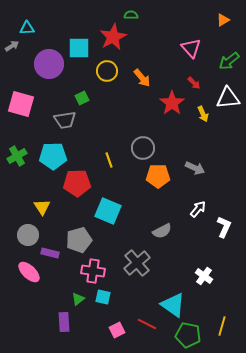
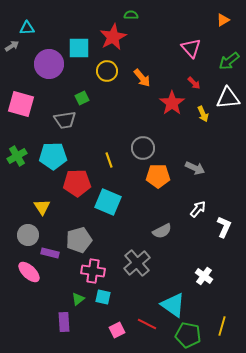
cyan square at (108, 211): moved 9 px up
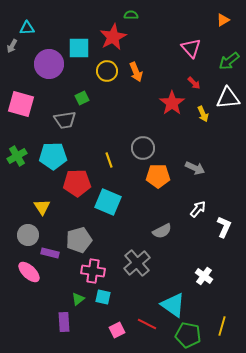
gray arrow at (12, 46): rotated 152 degrees clockwise
orange arrow at (142, 78): moved 6 px left, 6 px up; rotated 18 degrees clockwise
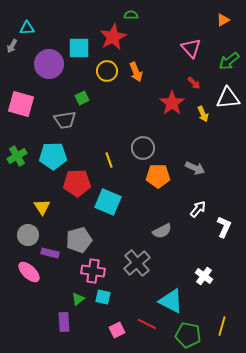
cyan triangle at (173, 305): moved 2 px left, 4 px up; rotated 8 degrees counterclockwise
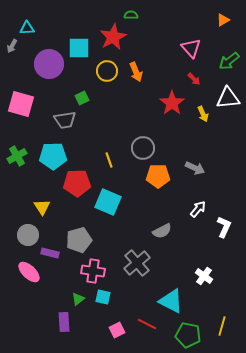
red arrow at (194, 83): moved 4 px up
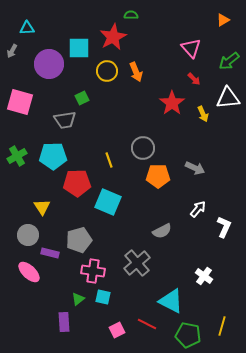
gray arrow at (12, 46): moved 5 px down
pink square at (21, 104): moved 1 px left, 2 px up
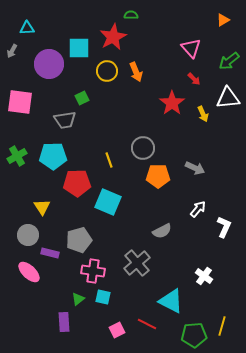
pink square at (20, 102): rotated 8 degrees counterclockwise
green pentagon at (188, 335): moved 6 px right; rotated 15 degrees counterclockwise
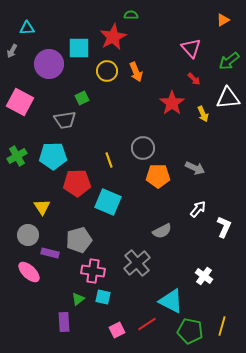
pink square at (20, 102): rotated 20 degrees clockwise
red line at (147, 324): rotated 60 degrees counterclockwise
green pentagon at (194, 335): moved 4 px left, 4 px up; rotated 15 degrees clockwise
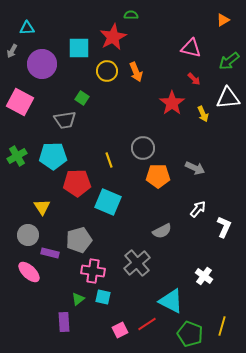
pink triangle at (191, 48): rotated 35 degrees counterclockwise
purple circle at (49, 64): moved 7 px left
green square at (82, 98): rotated 32 degrees counterclockwise
pink square at (117, 330): moved 3 px right
green pentagon at (190, 331): moved 3 px down; rotated 10 degrees clockwise
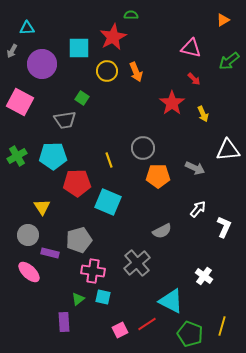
white triangle at (228, 98): moved 52 px down
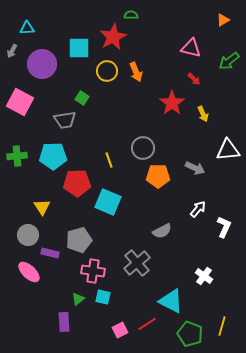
green cross at (17, 156): rotated 24 degrees clockwise
